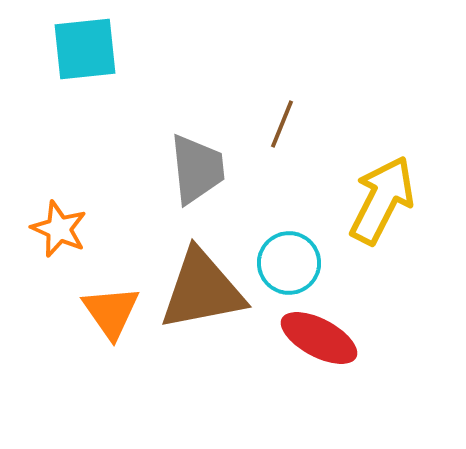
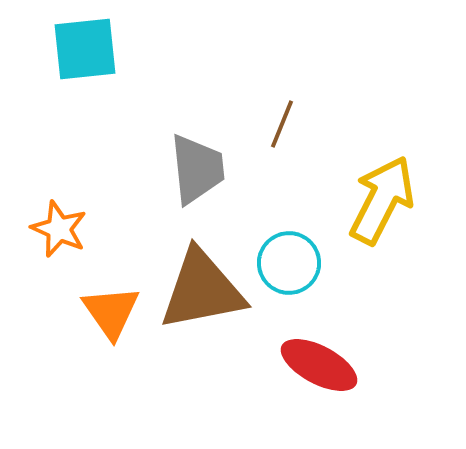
red ellipse: moved 27 px down
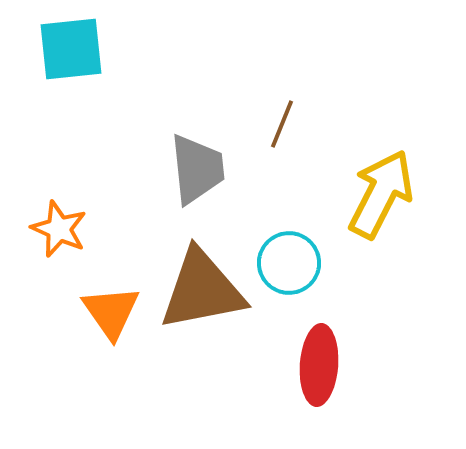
cyan square: moved 14 px left
yellow arrow: moved 1 px left, 6 px up
red ellipse: rotated 66 degrees clockwise
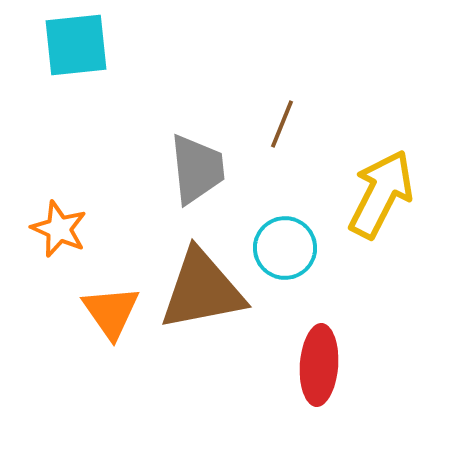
cyan square: moved 5 px right, 4 px up
cyan circle: moved 4 px left, 15 px up
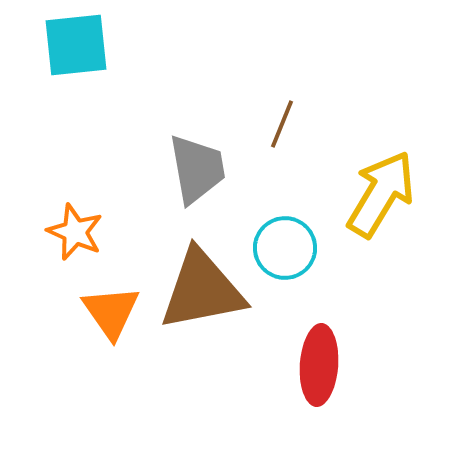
gray trapezoid: rotated 4 degrees counterclockwise
yellow arrow: rotated 4 degrees clockwise
orange star: moved 16 px right, 3 px down
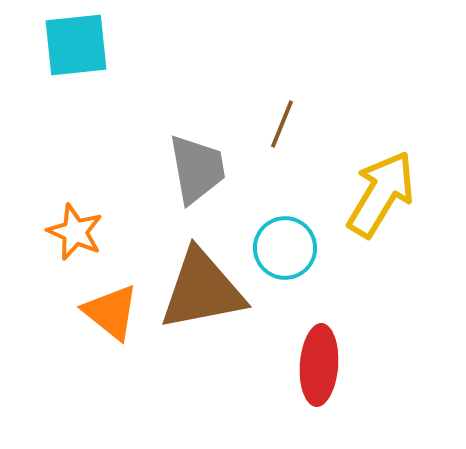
orange triangle: rotated 16 degrees counterclockwise
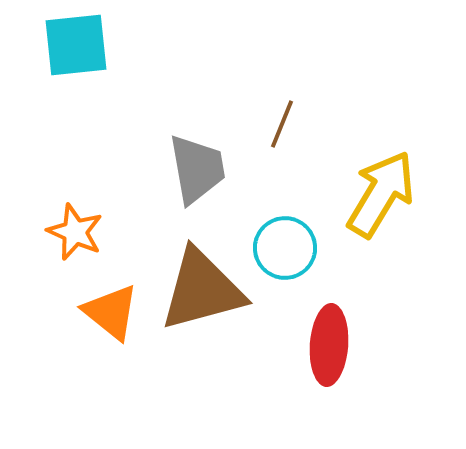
brown triangle: rotated 4 degrees counterclockwise
red ellipse: moved 10 px right, 20 px up
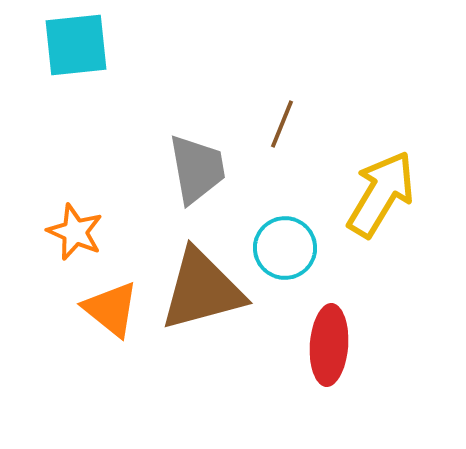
orange triangle: moved 3 px up
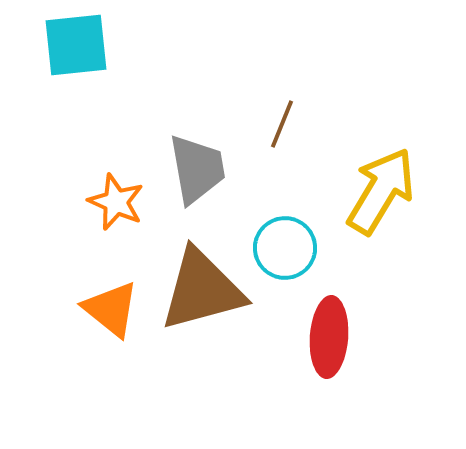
yellow arrow: moved 3 px up
orange star: moved 41 px right, 30 px up
red ellipse: moved 8 px up
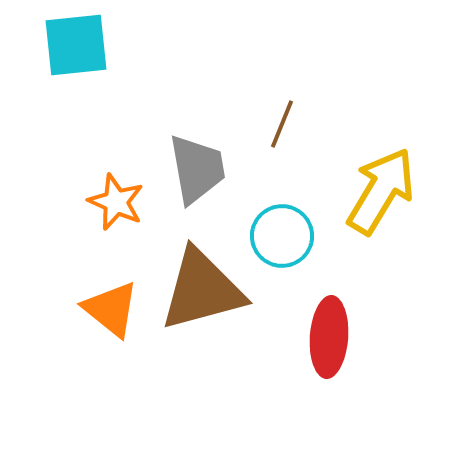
cyan circle: moved 3 px left, 12 px up
